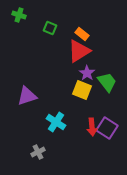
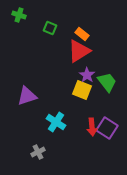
purple star: moved 2 px down
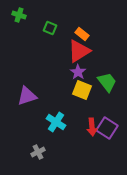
purple star: moved 9 px left, 3 px up
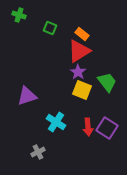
red arrow: moved 4 px left
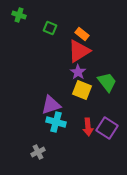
purple triangle: moved 24 px right, 9 px down
cyan cross: rotated 18 degrees counterclockwise
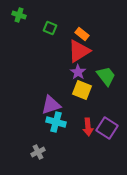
green trapezoid: moved 1 px left, 6 px up
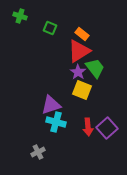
green cross: moved 1 px right, 1 px down
green trapezoid: moved 11 px left, 8 px up
purple square: rotated 15 degrees clockwise
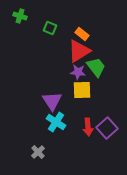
green trapezoid: moved 1 px right, 1 px up
purple star: rotated 28 degrees counterclockwise
yellow square: rotated 24 degrees counterclockwise
purple triangle: moved 1 px right, 4 px up; rotated 45 degrees counterclockwise
cyan cross: rotated 18 degrees clockwise
gray cross: rotated 16 degrees counterclockwise
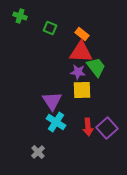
red triangle: moved 2 px right, 1 px down; rotated 35 degrees clockwise
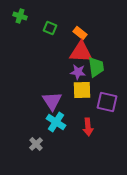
orange rectangle: moved 2 px left, 1 px up
green trapezoid: rotated 30 degrees clockwise
purple square: moved 26 px up; rotated 35 degrees counterclockwise
gray cross: moved 2 px left, 8 px up
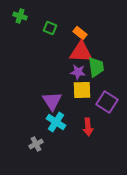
purple square: rotated 20 degrees clockwise
gray cross: rotated 16 degrees clockwise
